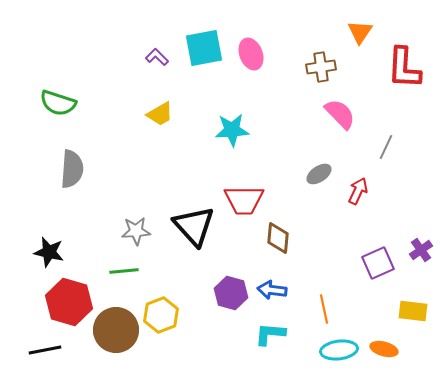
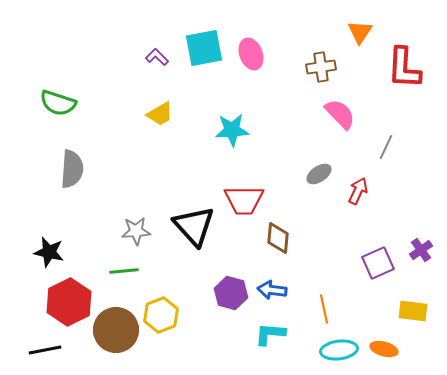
red hexagon: rotated 18 degrees clockwise
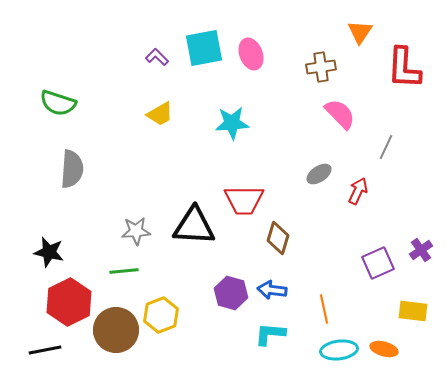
cyan star: moved 7 px up
black triangle: rotated 45 degrees counterclockwise
brown diamond: rotated 12 degrees clockwise
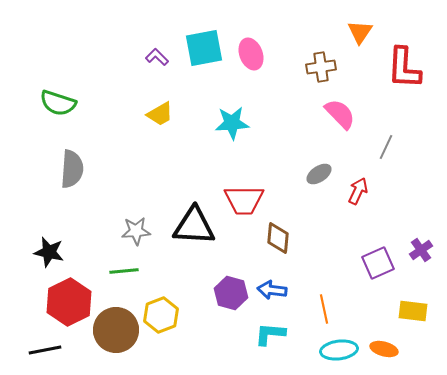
brown diamond: rotated 12 degrees counterclockwise
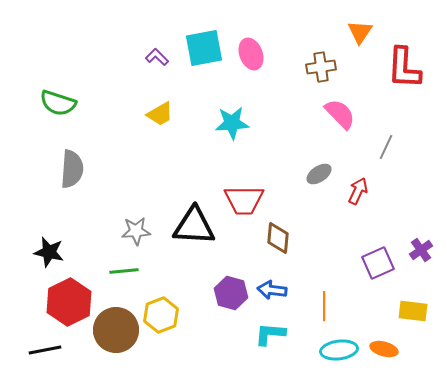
orange line: moved 3 px up; rotated 12 degrees clockwise
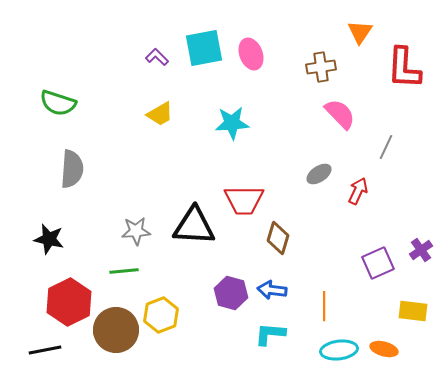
brown diamond: rotated 12 degrees clockwise
black star: moved 13 px up
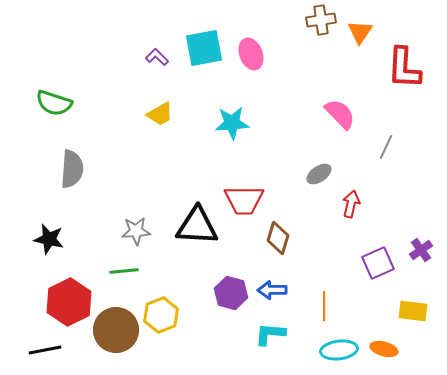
brown cross: moved 47 px up
green semicircle: moved 4 px left
red arrow: moved 7 px left, 13 px down; rotated 12 degrees counterclockwise
black triangle: moved 3 px right
blue arrow: rotated 8 degrees counterclockwise
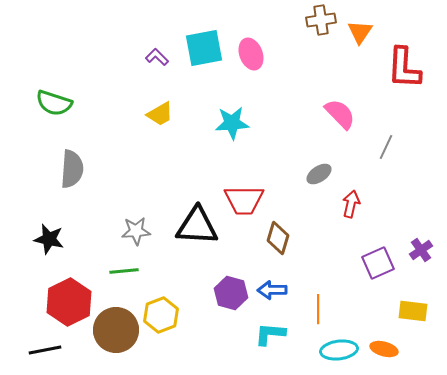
orange line: moved 6 px left, 3 px down
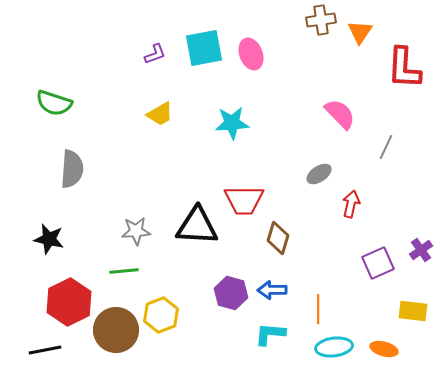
purple L-shape: moved 2 px left, 3 px up; rotated 115 degrees clockwise
cyan ellipse: moved 5 px left, 3 px up
